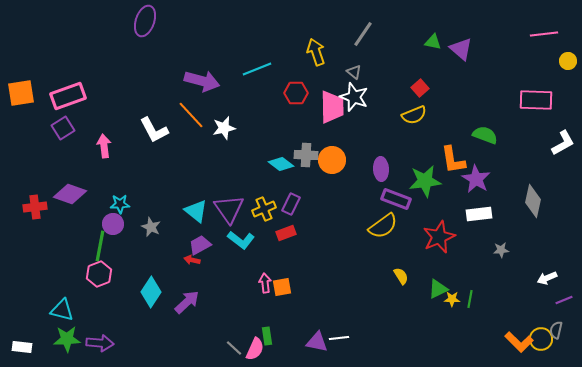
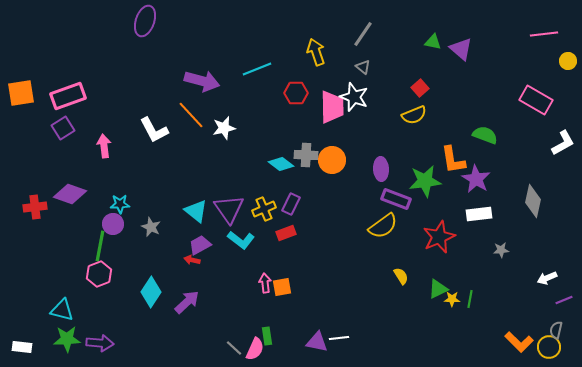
gray triangle at (354, 72): moved 9 px right, 5 px up
pink rectangle at (536, 100): rotated 28 degrees clockwise
yellow circle at (541, 339): moved 8 px right, 8 px down
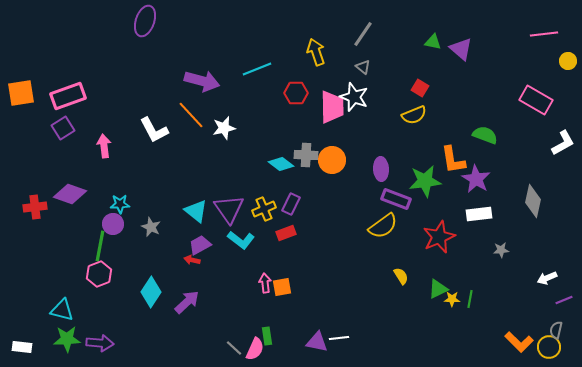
red square at (420, 88): rotated 18 degrees counterclockwise
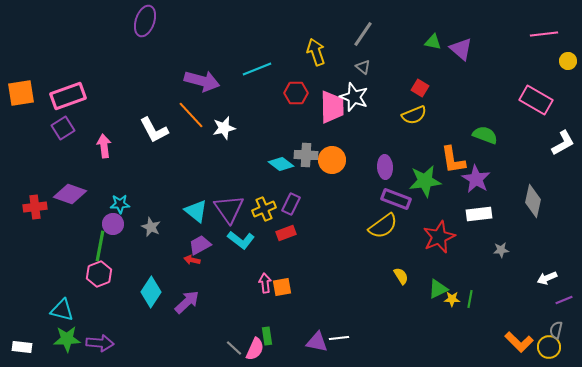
purple ellipse at (381, 169): moved 4 px right, 2 px up
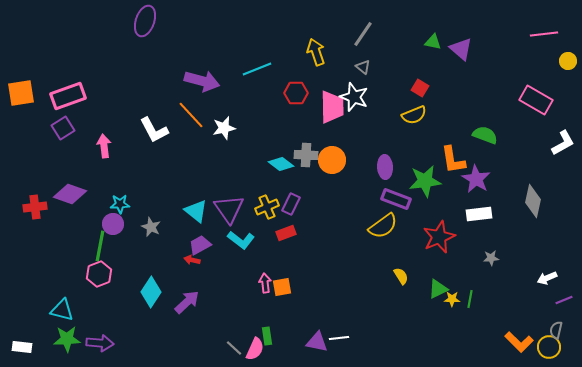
yellow cross at (264, 209): moved 3 px right, 2 px up
gray star at (501, 250): moved 10 px left, 8 px down
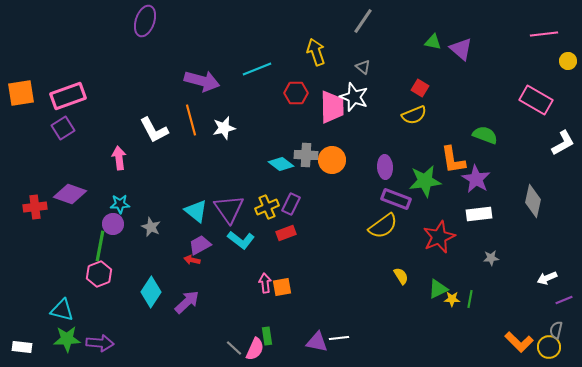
gray line at (363, 34): moved 13 px up
orange line at (191, 115): moved 5 px down; rotated 28 degrees clockwise
pink arrow at (104, 146): moved 15 px right, 12 px down
